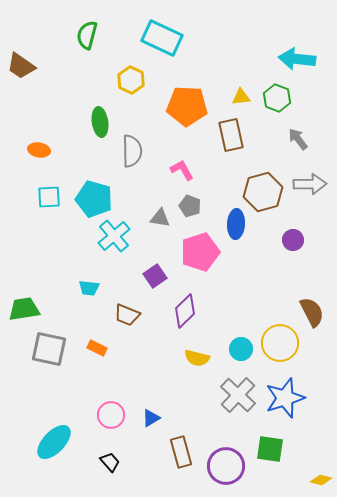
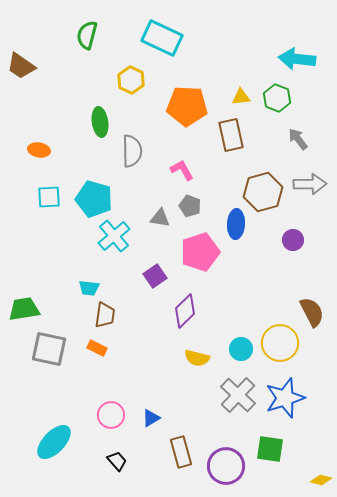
brown trapezoid at (127, 315): moved 22 px left; rotated 104 degrees counterclockwise
black trapezoid at (110, 462): moved 7 px right, 1 px up
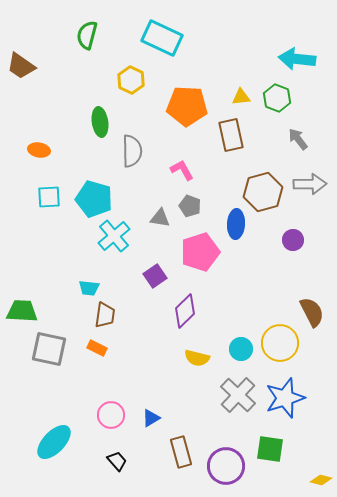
green trapezoid at (24, 309): moved 2 px left, 2 px down; rotated 12 degrees clockwise
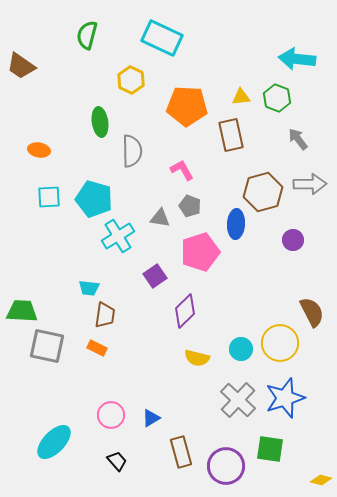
cyan cross at (114, 236): moved 4 px right; rotated 8 degrees clockwise
gray square at (49, 349): moved 2 px left, 3 px up
gray cross at (238, 395): moved 5 px down
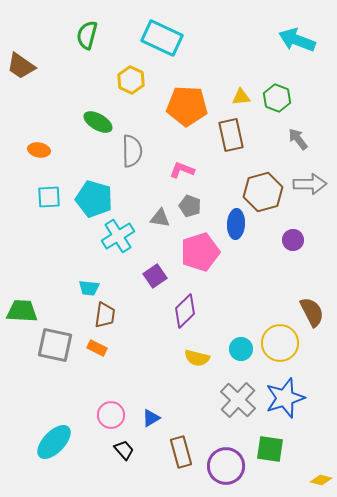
cyan arrow at (297, 59): moved 19 px up; rotated 15 degrees clockwise
green ellipse at (100, 122): moved 2 px left; rotated 52 degrees counterclockwise
pink L-shape at (182, 170): rotated 40 degrees counterclockwise
gray square at (47, 346): moved 8 px right, 1 px up
black trapezoid at (117, 461): moved 7 px right, 11 px up
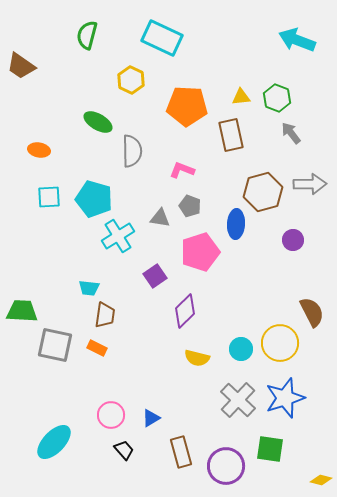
gray arrow at (298, 139): moved 7 px left, 6 px up
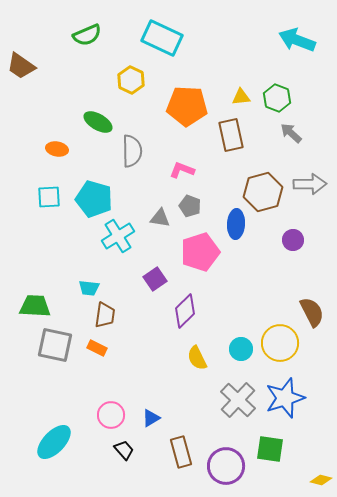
green semicircle at (87, 35): rotated 128 degrees counterclockwise
gray arrow at (291, 133): rotated 10 degrees counterclockwise
orange ellipse at (39, 150): moved 18 px right, 1 px up
purple square at (155, 276): moved 3 px down
green trapezoid at (22, 311): moved 13 px right, 5 px up
yellow semicircle at (197, 358): rotated 50 degrees clockwise
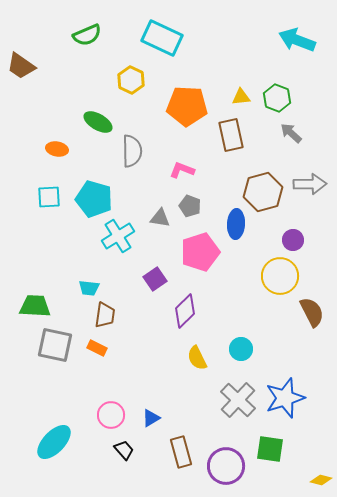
yellow circle at (280, 343): moved 67 px up
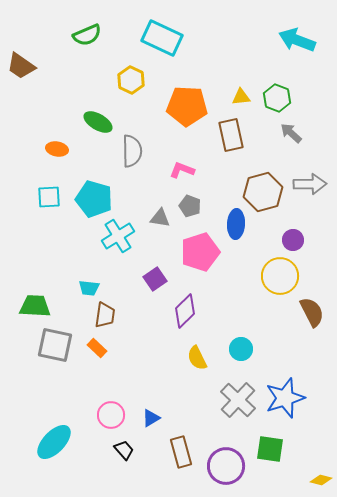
orange rectangle at (97, 348): rotated 18 degrees clockwise
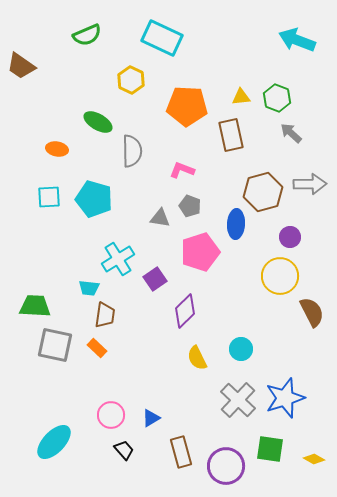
cyan cross at (118, 236): moved 23 px down
purple circle at (293, 240): moved 3 px left, 3 px up
yellow diamond at (321, 480): moved 7 px left, 21 px up; rotated 15 degrees clockwise
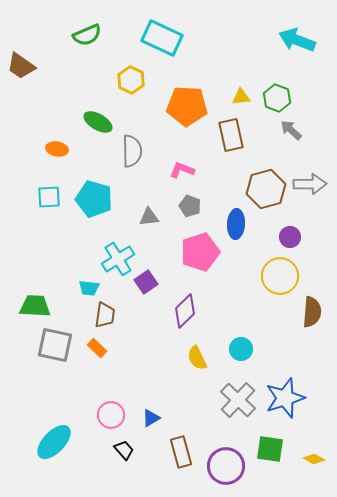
gray arrow at (291, 133): moved 3 px up
brown hexagon at (263, 192): moved 3 px right, 3 px up
gray triangle at (160, 218): moved 11 px left, 1 px up; rotated 15 degrees counterclockwise
purple square at (155, 279): moved 9 px left, 3 px down
brown semicircle at (312, 312): rotated 32 degrees clockwise
